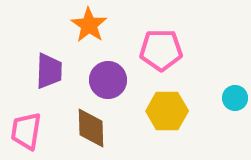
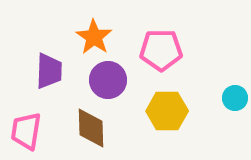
orange star: moved 5 px right, 12 px down
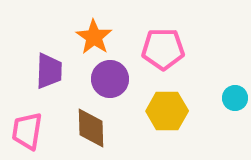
pink pentagon: moved 2 px right, 1 px up
purple circle: moved 2 px right, 1 px up
pink trapezoid: moved 1 px right
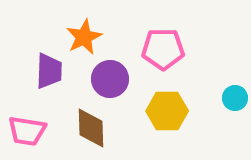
orange star: moved 10 px left; rotated 12 degrees clockwise
pink trapezoid: rotated 90 degrees counterclockwise
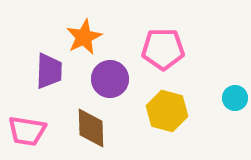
yellow hexagon: rotated 15 degrees clockwise
